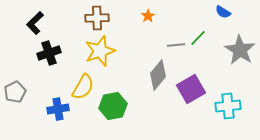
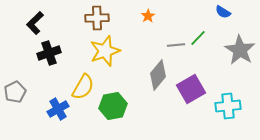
yellow star: moved 5 px right
blue cross: rotated 20 degrees counterclockwise
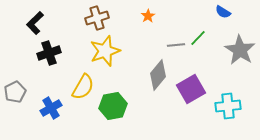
brown cross: rotated 15 degrees counterclockwise
blue cross: moved 7 px left, 1 px up
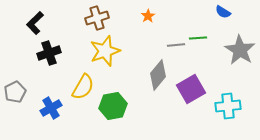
green line: rotated 42 degrees clockwise
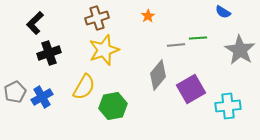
yellow star: moved 1 px left, 1 px up
yellow semicircle: moved 1 px right
blue cross: moved 9 px left, 11 px up
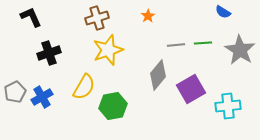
black L-shape: moved 4 px left, 6 px up; rotated 110 degrees clockwise
green line: moved 5 px right, 5 px down
yellow star: moved 4 px right
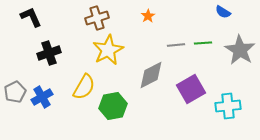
yellow star: rotated 8 degrees counterclockwise
gray diamond: moved 7 px left; rotated 24 degrees clockwise
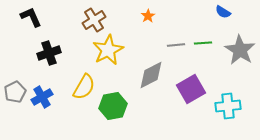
brown cross: moved 3 px left, 2 px down; rotated 15 degrees counterclockwise
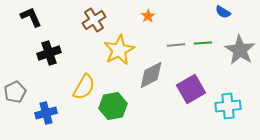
yellow star: moved 11 px right
blue cross: moved 4 px right, 16 px down; rotated 15 degrees clockwise
